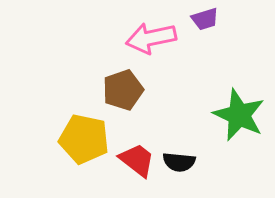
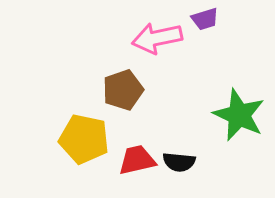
pink arrow: moved 6 px right
red trapezoid: rotated 51 degrees counterclockwise
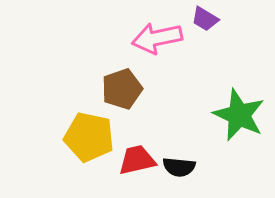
purple trapezoid: rotated 48 degrees clockwise
brown pentagon: moved 1 px left, 1 px up
yellow pentagon: moved 5 px right, 2 px up
black semicircle: moved 5 px down
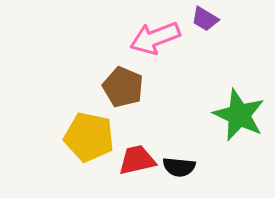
pink arrow: moved 2 px left; rotated 9 degrees counterclockwise
brown pentagon: moved 1 px right, 2 px up; rotated 30 degrees counterclockwise
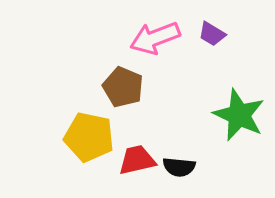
purple trapezoid: moved 7 px right, 15 px down
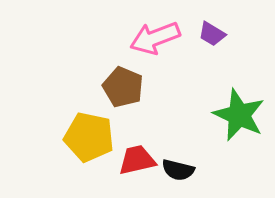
black semicircle: moved 1 px left, 3 px down; rotated 8 degrees clockwise
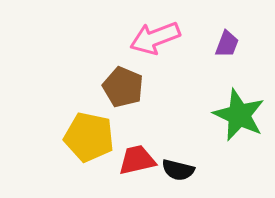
purple trapezoid: moved 15 px right, 10 px down; rotated 100 degrees counterclockwise
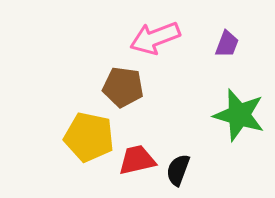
brown pentagon: rotated 15 degrees counterclockwise
green star: rotated 8 degrees counterclockwise
black semicircle: rotated 96 degrees clockwise
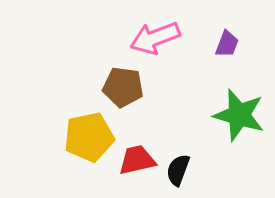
yellow pentagon: rotated 24 degrees counterclockwise
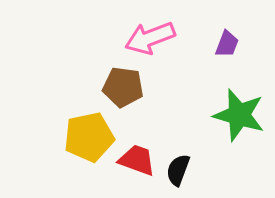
pink arrow: moved 5 px left
red trapezoid: rotated 33 degrees clockwise
